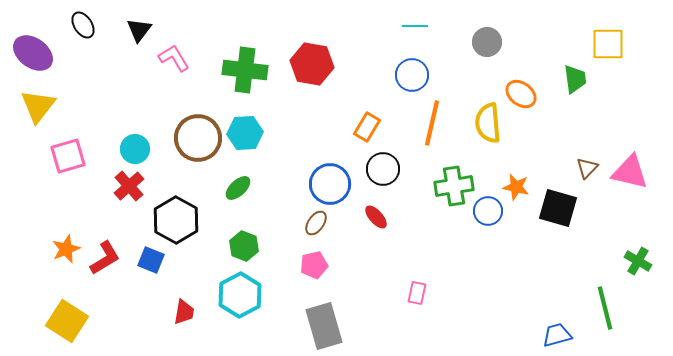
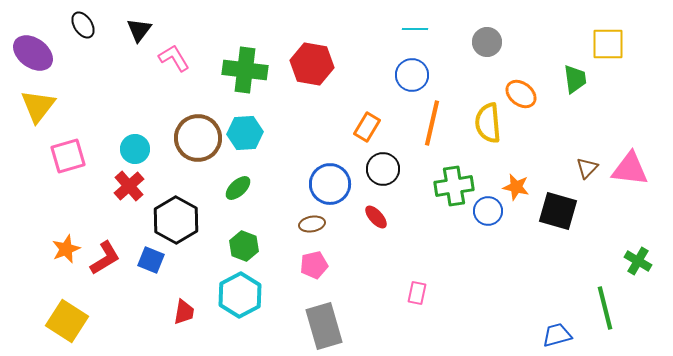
cyan line at (415, 26): moved 3 px down
pink triangle at (630, 172): moved 3 px up; rotated 6 degrees counterclockwise
black square at (558, 208): moved 3 px down
brown ellipse at (316, 223): moved 4 px left, 1 px down; rotated 45 degrees clockwise
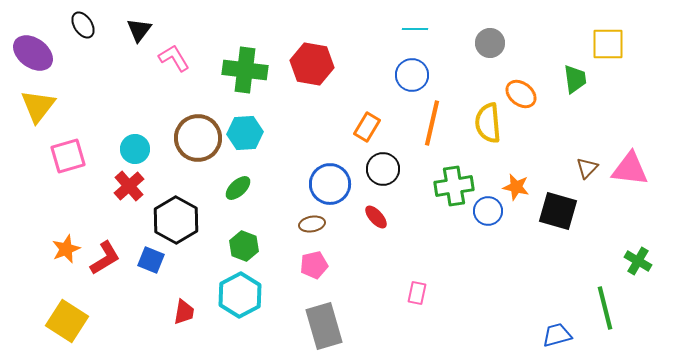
gray circle at (487, 42): moved 3 px right, 1 px down
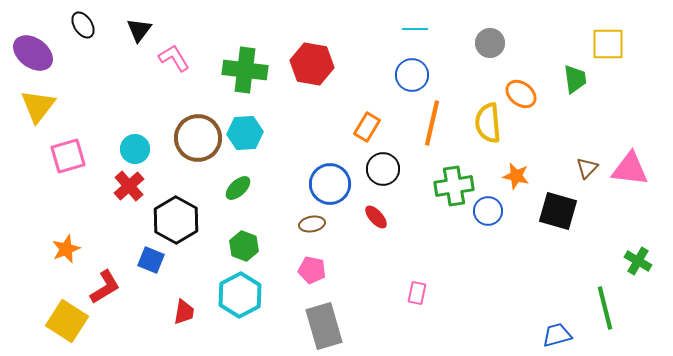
orange star at (516, 187): moved 11 px up
red L-shape at (105, 258): moved 29 px down
pink pentagon at (314, 265): moved 2 px left, 5 px down; rotated 24 degrees clockwise
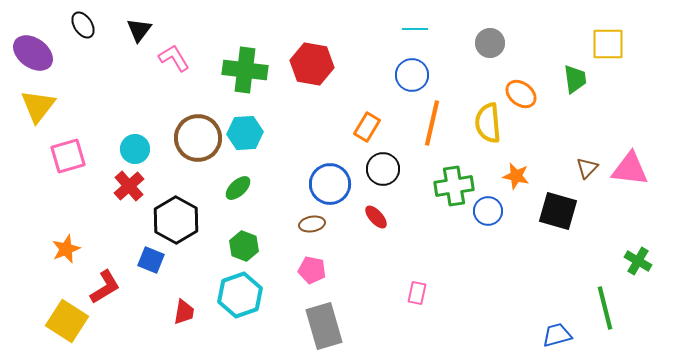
cyan hexagon at (240, 295): rotated 9 degrees clockwise
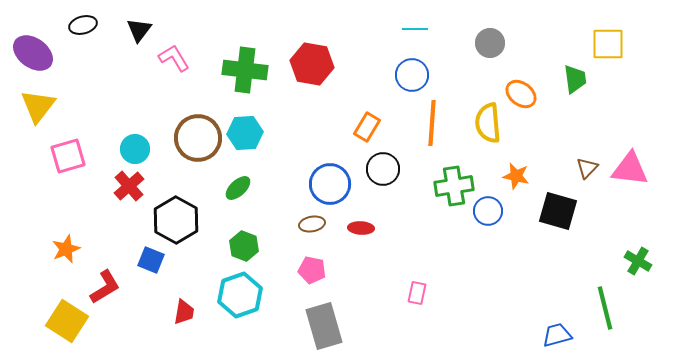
black ellipse at (83, 25): rotated 72 degrees counterclockwise
orange line at (432, 123): rotated 9 degrees counterclockwise
red ellipse at (376, 217): moved 15 px left, 11 px down; rotated 45 degrees counterclockwise
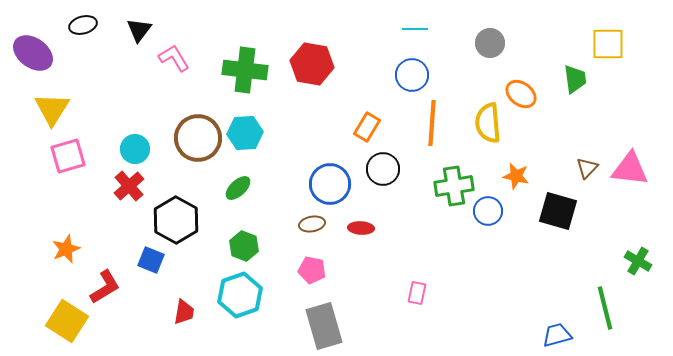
yellow triangle at (38, 106): moved 14 px right, 3 px down; rotated 6 degrees counterclockwise
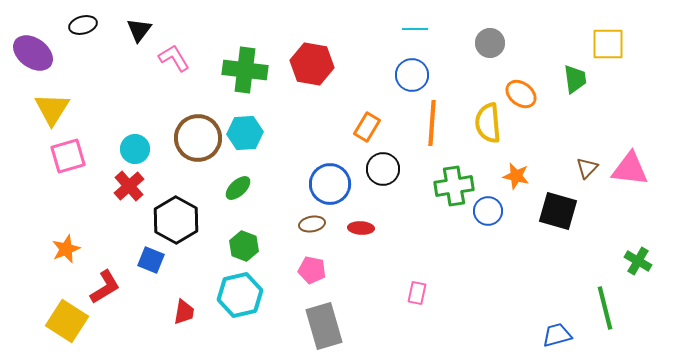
cyan hexagon at (240, 295): rotated 6 degrees clockwise
